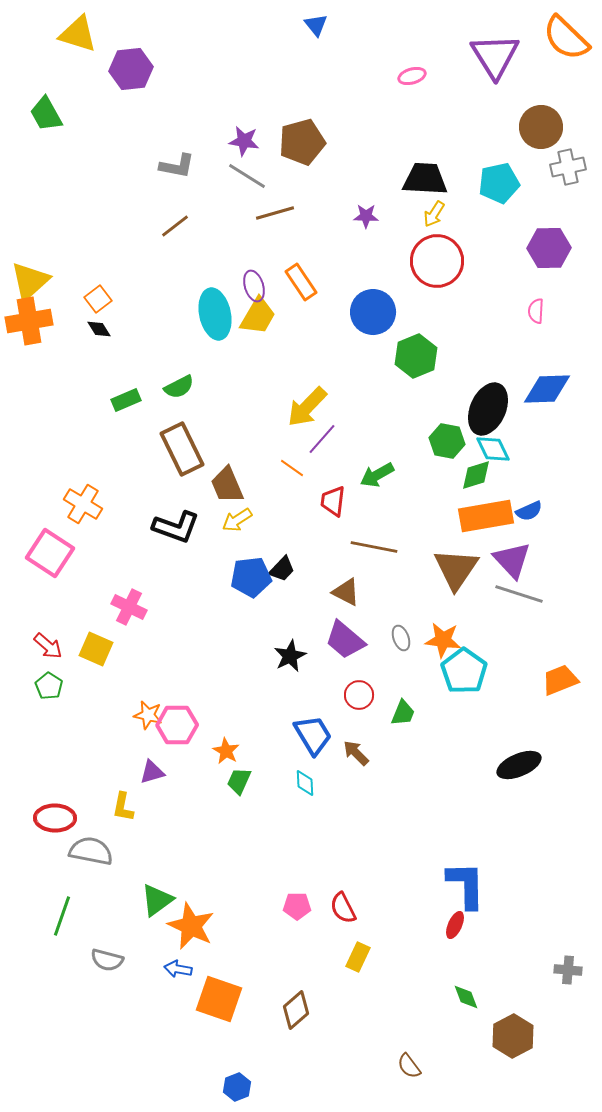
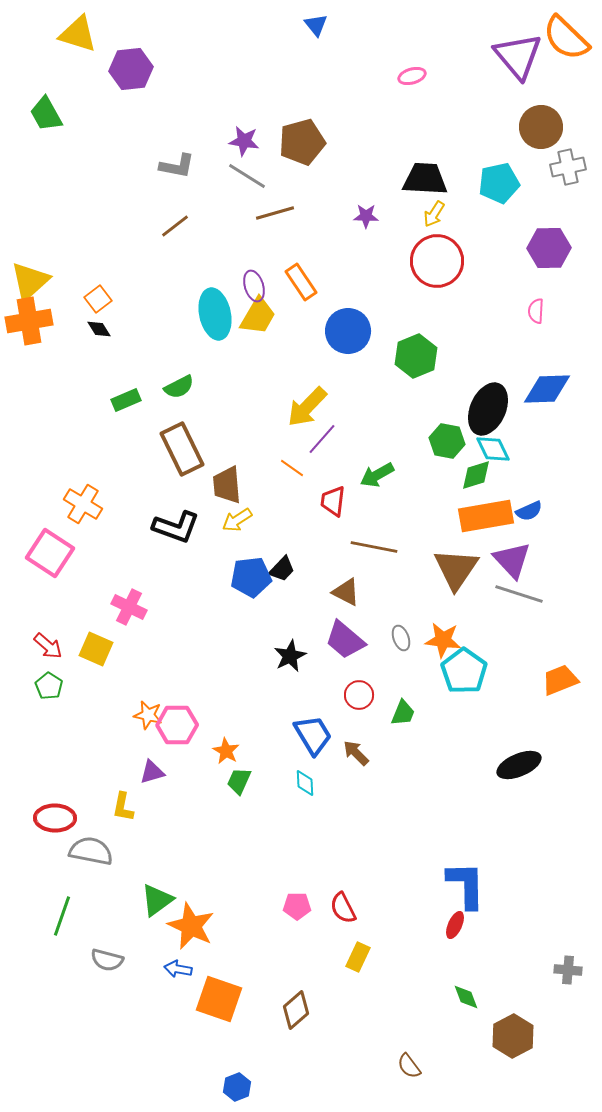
purple triangle at (495, 56): moved 23 px right; rotated 8 degrees counterclockwise
blue circle at (373, 312): moved 25 px left, 19 px down
brown trapezoid at (227, 485): rotated 18 degrees clockwise
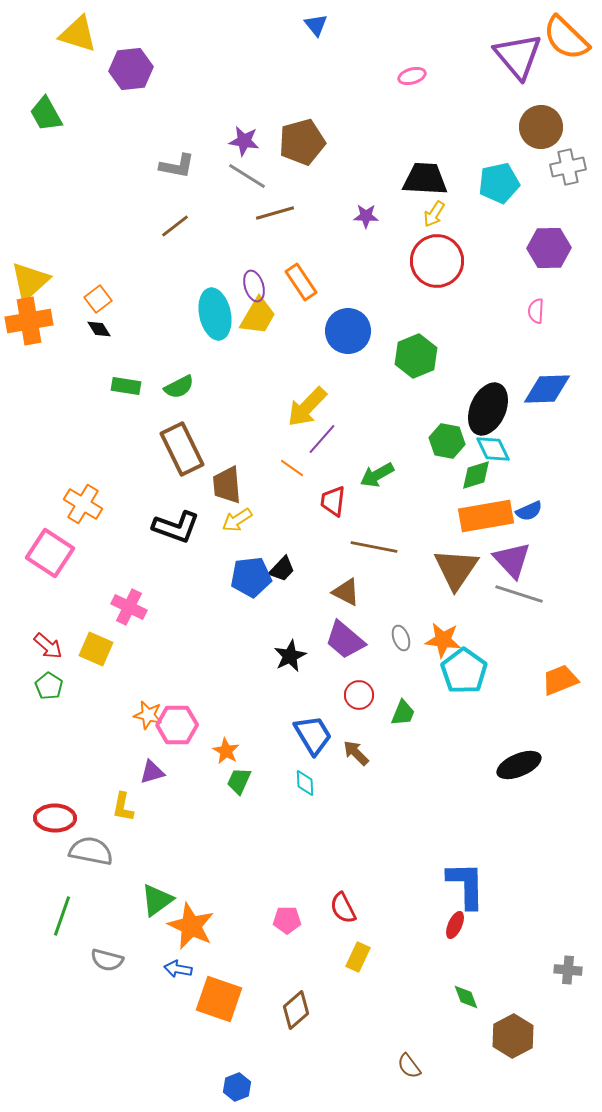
green rectangle at (126, 400): moved 14 px up; rotated 32 degrees clockwise
pink pentagon at (297, 906): moved 10 px left, 14 px down
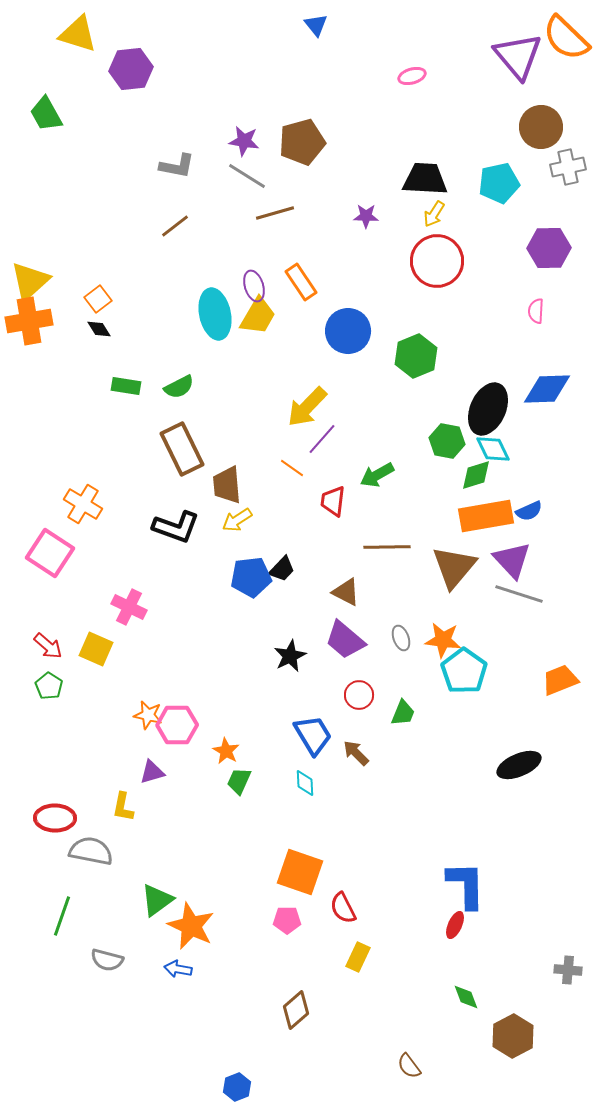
brown line at (374, 547): moved 13 px right; rotated 12 degrees counterclockwise
brown triangle at (456, 569): moved 2 px left, 2 px up; rotated 6 degrees clockwise
orange square at (219, 999): moved 81 px right, 127 px up
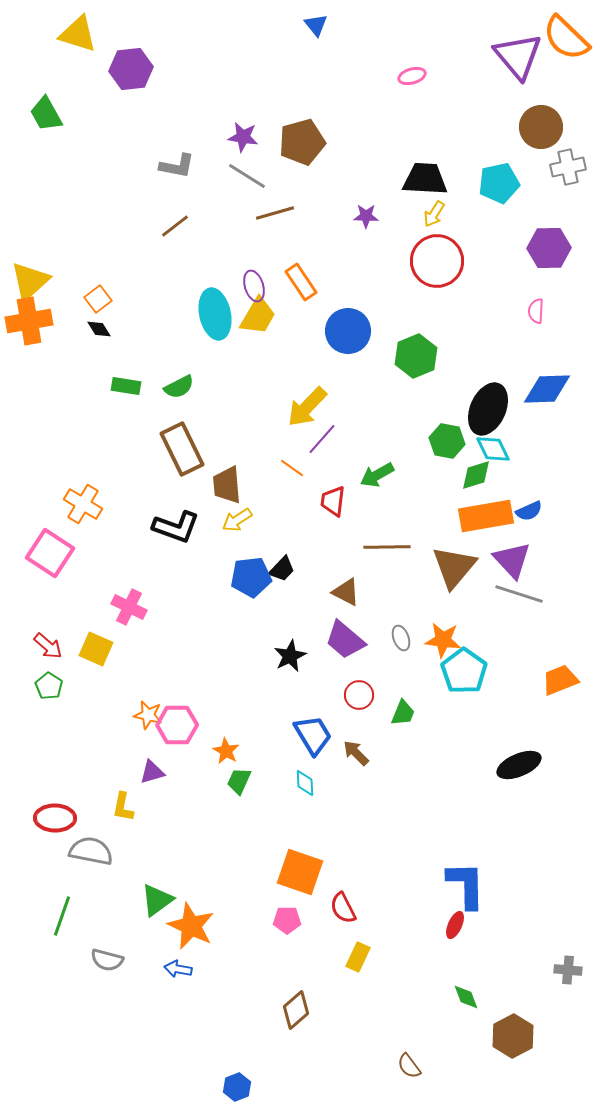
purple star at (244, 141): moved 1 px left, 4 px up
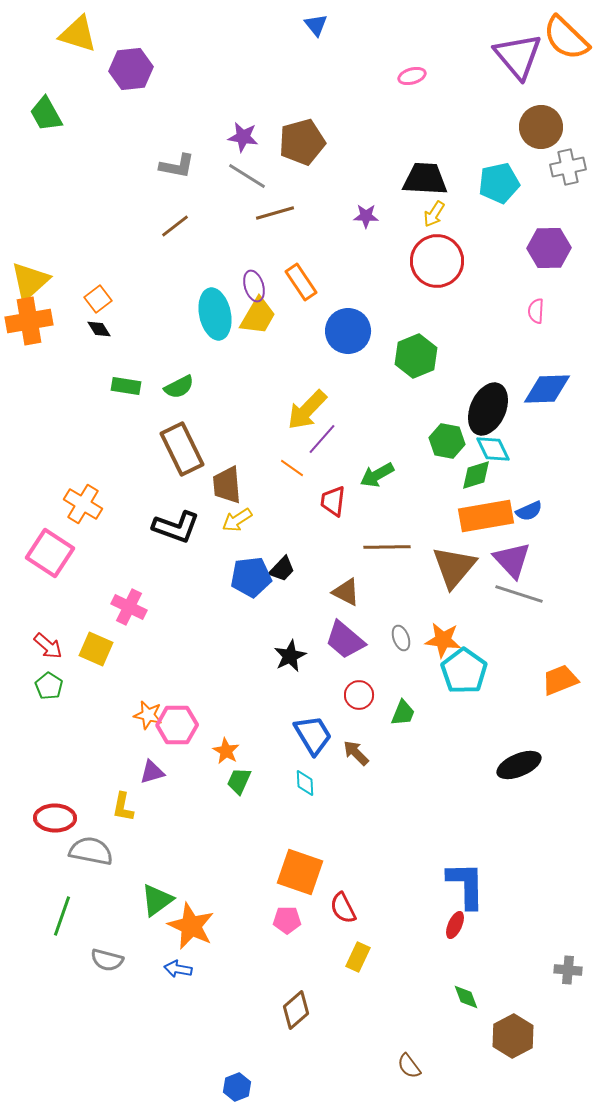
yellow arrow at (307, 407): moved 3 px down
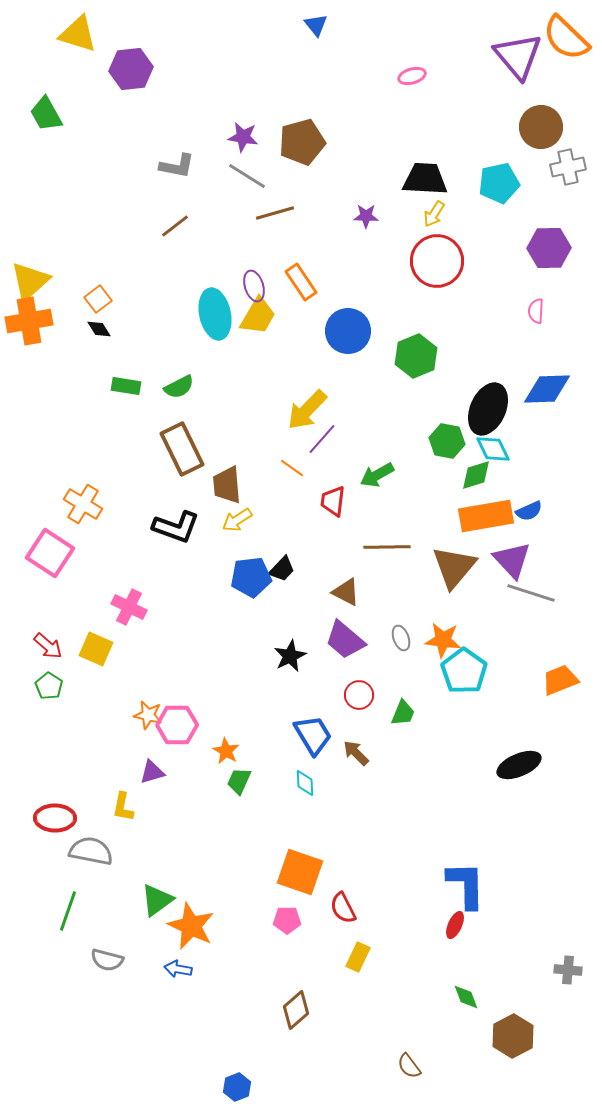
gray line at (519, 594): moved 12 px right, 1 px up
green line at (62, 916): moved 6 px right, 5 px up
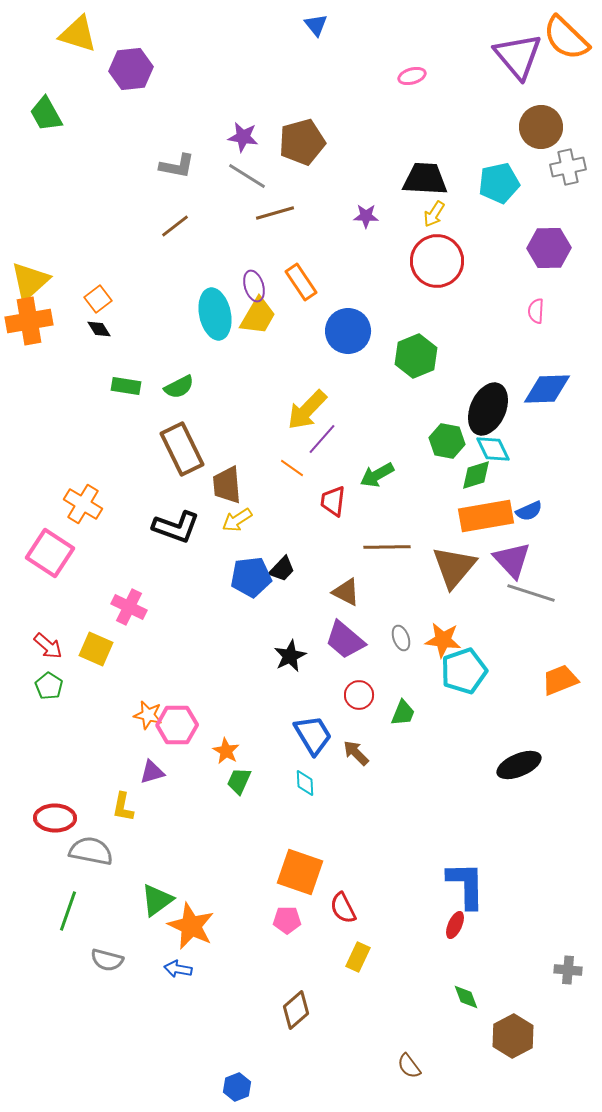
cyan pentagon at (464, 671): rotated 18 degrees clockwise
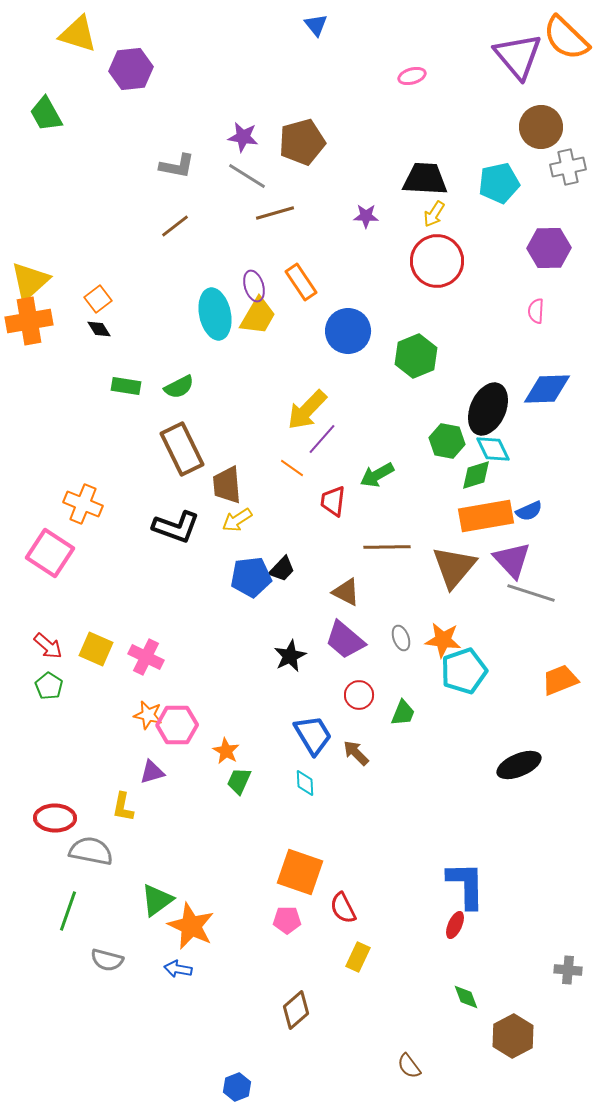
orange cross at (83, 504): rotated 9 degrees counterclockwise
pink cross at (129, 607): moved 17 px right, 50 px down
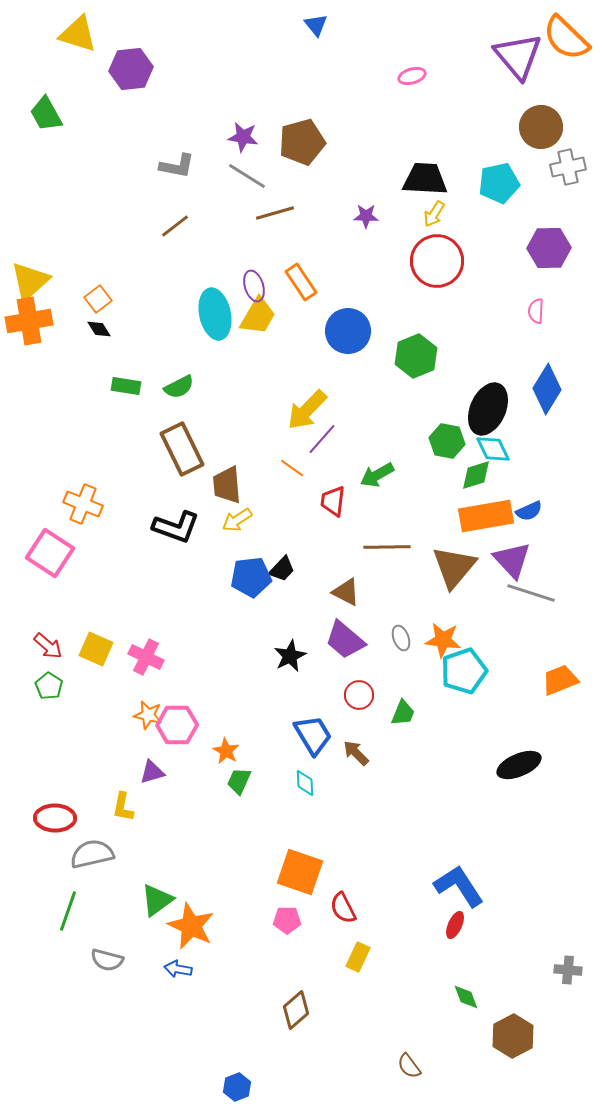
blue diamond at (547, 389): rotated 57 degrees counterclockwise
gray semicircle at (91, 851): moved 1 px right, 3 px down; rotated 24 degrees counterclockwise
blue L-shape at (466, 885): moved 7 px left, 1 px down; rotated 32 degrees counterclockwise
